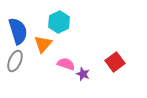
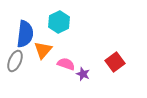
blue semicircle: moved 7 px right, 3 px down; rotated 24 degrees clockwise
orange triangle: moved 6 px down
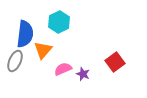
pink semicircle: moved 3 px left, 5 px down; rotated 42 degrees counterclockwise
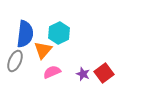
cyan hexagon: moved 11 px down
red square: moved 11 px left, 11 px down
pink semicircle: moved 11 px left, 3 px down
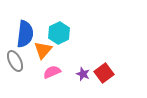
gray ellipse: rotated 50 degrees counterclockwise
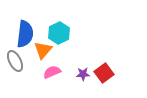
purple star: rotated 24 degrees counterclockwise
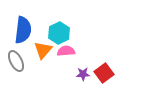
blue semicircle: moved 2 px left, 4 px up
gray ellipse: moved 1 px right
pink semicircle: moved 14 px right, 21 px up; rotated 18 degrees clockwise
